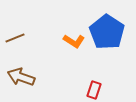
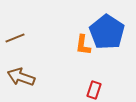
orange L-shape: moved 9 px right, 4 px down; rotated 65 degrees clockwise
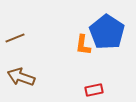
red rectangle: rotated 60 degrees clockwise
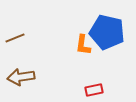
blue pentagon: rotated 20 degrees counterclockwise
brown arrow: rotated 28 degrees counterclockwise
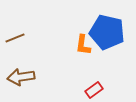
red rectangle: rotated 24 degrees counterclockwise
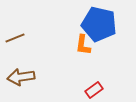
blue pentagon: moved 8 px left, 8 px up
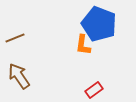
blue pentagon: rotated 8 degrees clockwise
brown arrow: moved 2 px left, 1 px up; rotated 64 degrees clockwise
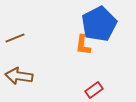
blue pentagon: rotated 24 degrees clockwise
brown arrow: rotated 48 degrees counterclockwise
